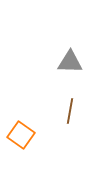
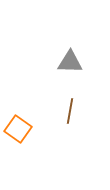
orange square: moved 3 px left, 6 px up
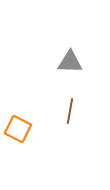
orange square: rotated 8 degrees counterclockwise
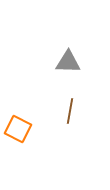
gray triangle: moved 2 px left
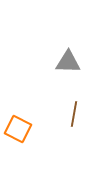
brown line: moved 4 px right, 3 px down
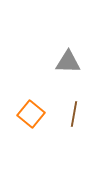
orange square: moved 13 px right, 15 px up; rotated 12 degrees clockwise
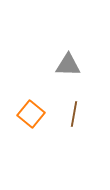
gray triangle: moved 3 px down
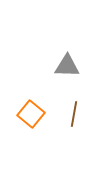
gray triangle: moved 1 px left, 1 px down
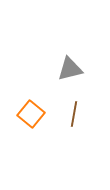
gray triangle: moved 3 px right, 3 px down; rotated 16 degrees counterclockwise
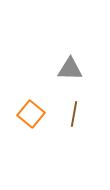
gray triangle: rotated 16 degrees clockwise
